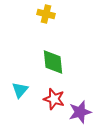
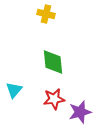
cyan triangle: moved 6 px left
red star: rotated 25 degrees counterclockwise
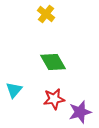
yellow cross: rotated 24 degrees clockwise
green diamond: rotated 24 degrees counterclockwise
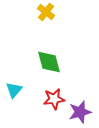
yellow cross: moved 2 px up
green diamond: moved 4 px left; rotated 16 degrees clockwise
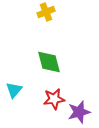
yellow cross: rotated 30 degrees clockwise
purple star: moved 1 px left
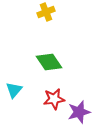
green diamond: rotated 20 degrees counterclockwise
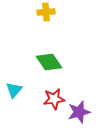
yellow cross: rotated 18 degrees clockwise
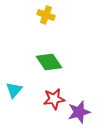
yellow cross: moved 3 px down; rotated 24 degrees clockwise
